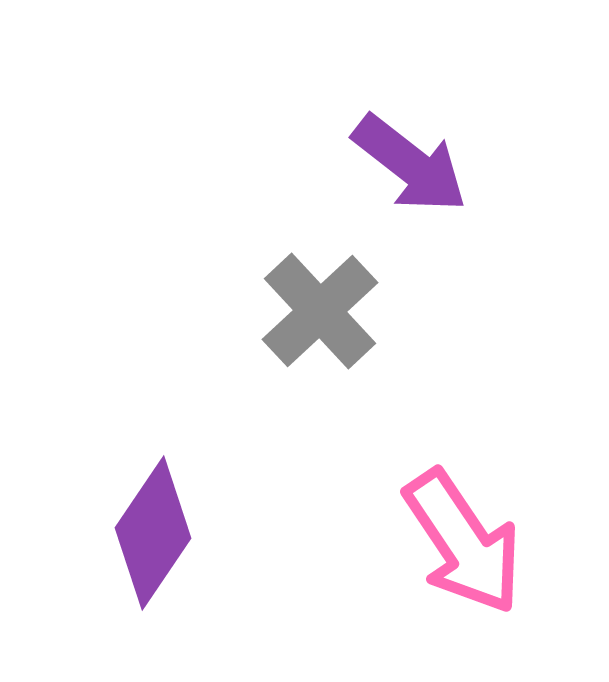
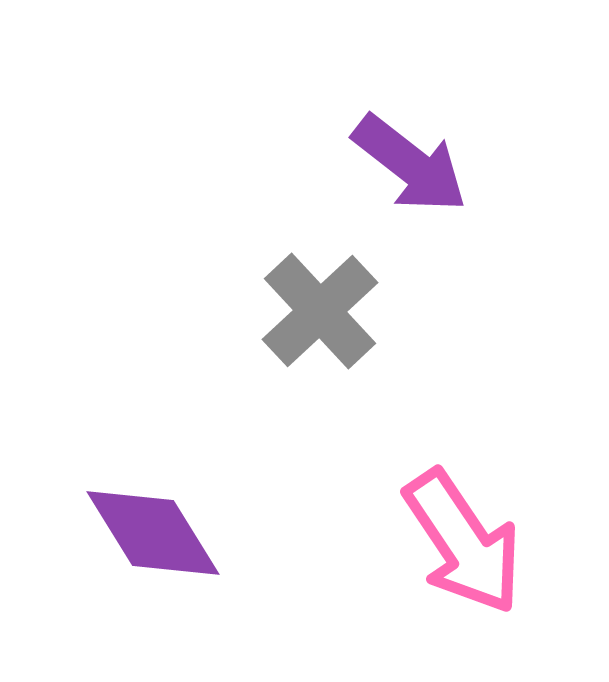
purple diamond: rotated 66 degrees counterclockwise
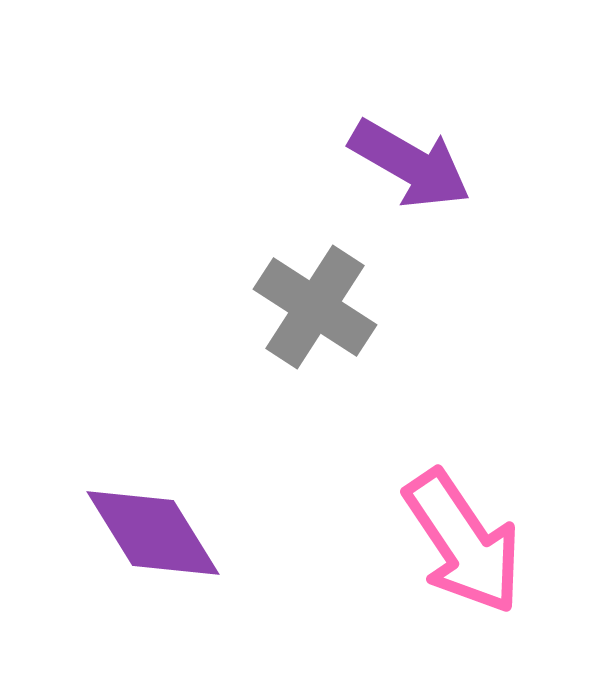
purple arrow: rotated 8 degrees counterclockwise
gray cross: moved 5 px left, 4 px up; rotated 14 degrees counterclockwise
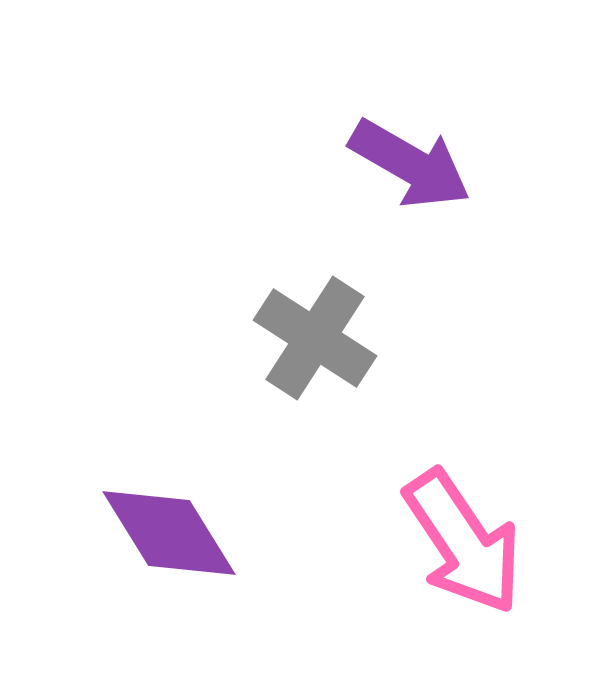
gray cross: moved 31 px down
purple diamond: moved 16 px right
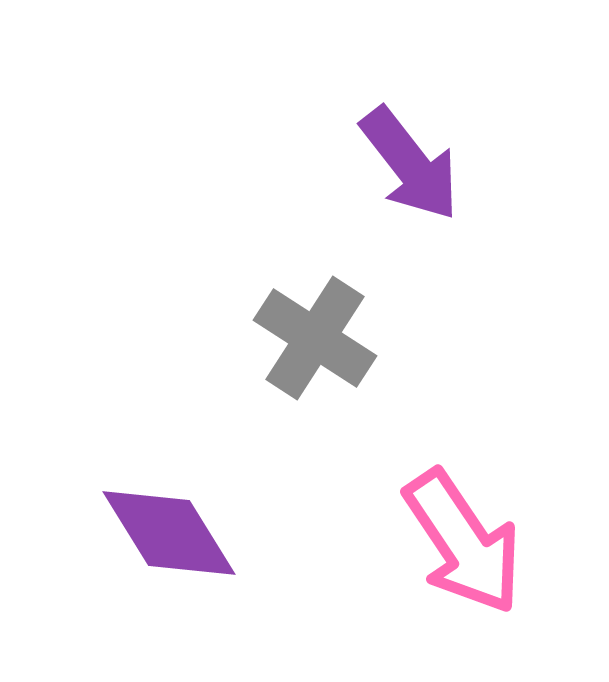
purple arrow: rotated 22 degrees clockwise
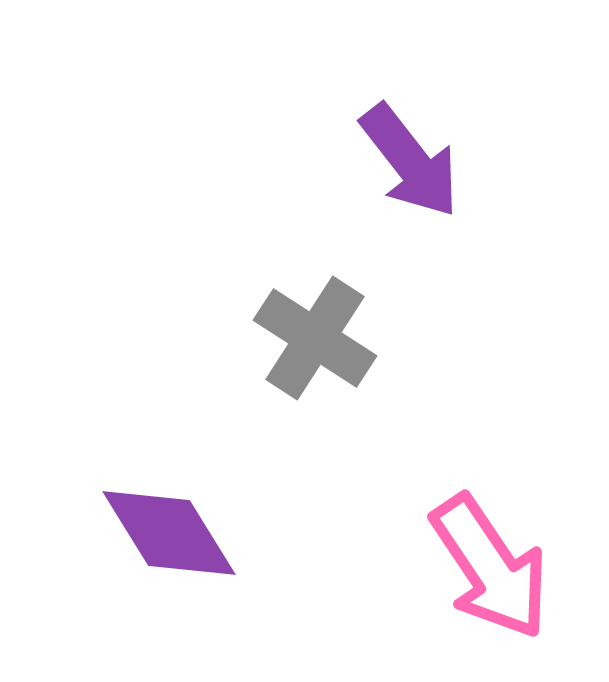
purple arrow: moved 3 px up
pink arrow: moved 27 px right, 25 px down
